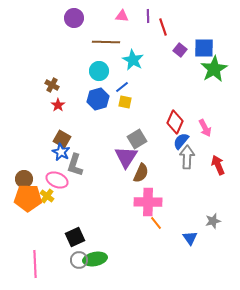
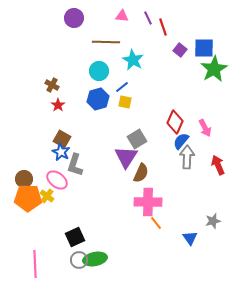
purple line: moved 2 px down; rotated 24 degrees counterclockwise
pink ellipse: rotated 15 degrees clockwise
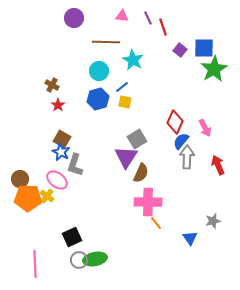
brown circle: moved 4 px left
black square: moved 3 px left
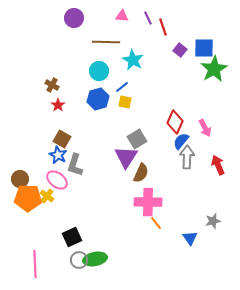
blue star: moved 3 px left, 3 px down
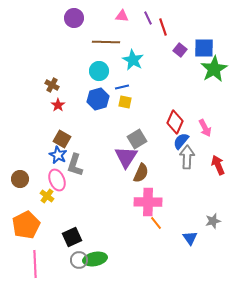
blue line: rotated 24 degrees clockwise
pink ellipse: rotated 30 degrees clockwise
orange pentagon: moved 2 px left, 27 px down; rotated 28 degrees counterclockwise
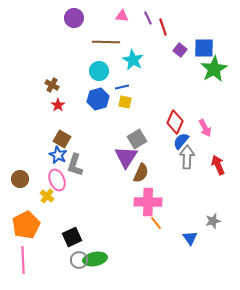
pink line: moved 12 px left, 4 px up
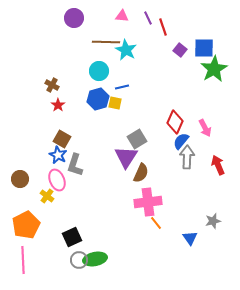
cyan star: moved 7 px left, 10 px up
yellow square: moved 10 px left, 1 px down
pink cross: rotated 8 degrees counterclockwise
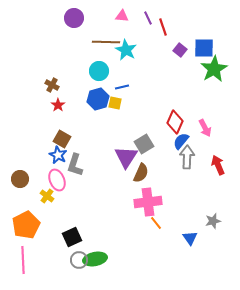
gray square: moved 7 px right, 5 px down
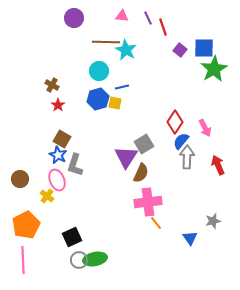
red diamond: rotated 10 degrees clockwise
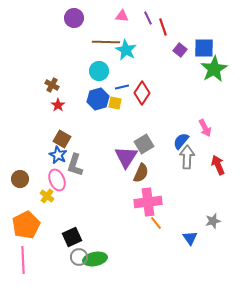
red diamond: moved 33 px left, 29 px up
gray circle: moved 3 px up
